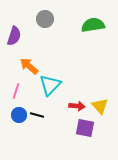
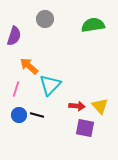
pink line: moved 2 px up
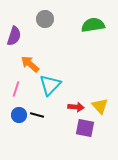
orange arrow: moved 1 px right, 2 px up
red arrow: moved 1 px left, 1 px down
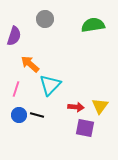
yellow triangle: rotated 18 degrees clockwise
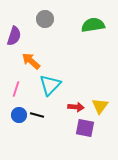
orange arrow: moved 1 px right, 3 px up
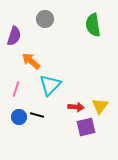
green semicircle: rotated 90 degrees counterclockwise
blue circle: moved 2 px down
purple square: moved 1 px right, 1 px up; rotated 24 degrees counterclockwise
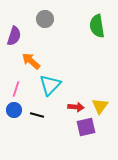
green semicircle: moved 4 px right, 1 px down
blue circle: moved 5 px left, 7 px up
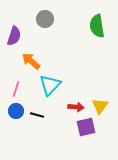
blue circle: moved 2 px right, 1 px down
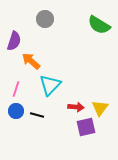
green semicircle: moved 2 px right, 1 px up; rotated 50 degrees counterclockwise
purple semicircle: moved 5 px down
yellow triangle: moved 2 px down
